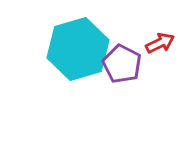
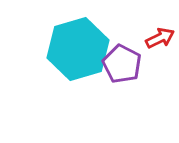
red arrow: moved 5 px up
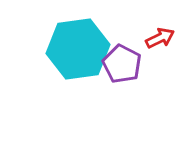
cyan hexagon: rotated 8 degrees clockwise
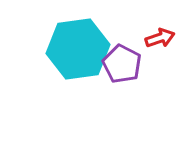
red arrow: rotated 8 degrees clockwise
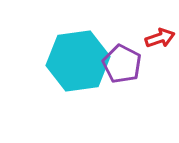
cyan hexagon: moved 12 px down
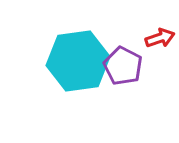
purple pentagon: moved 1 px right, 2 px down
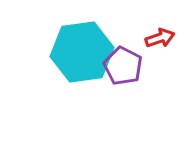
cyan hexagon: moved 4 px right, 9 px up
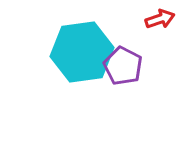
red arrow: moved 19 px up
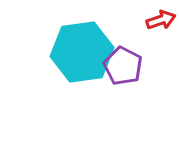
red arrow: moved 1 px right, 1 px down
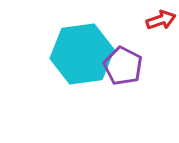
cyan hexagon: moved 2 px down
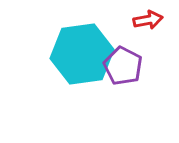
red arrow: moved 13 px left; rotated 8 degrees clockwise
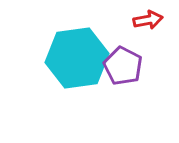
cyan hexagon: moved 5 px left, 4 px down
